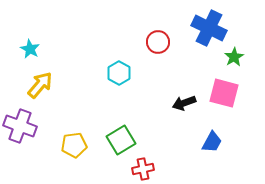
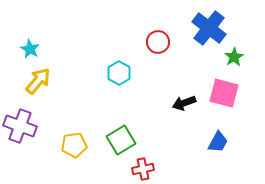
blue cross: rotated 12 degrees clockwise
yellow arrow: moved 2 px left, 4 px up
blue trapezoid: moved 6 px right
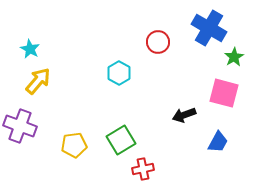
blue cross: rotated 8 degrees counterclockwise
black arrow: moved 12 px down
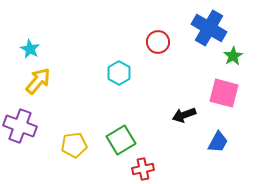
green star: moved 1 px left, 1 px up
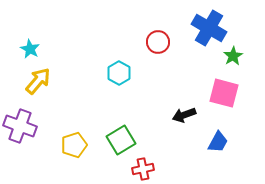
yellow pentagon: rotated 10 degrees counterclockwise
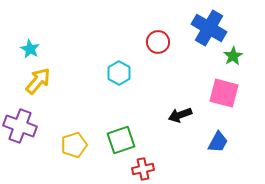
black arrow: moved 4 px left
green square: rotated 12 degrees clockwise
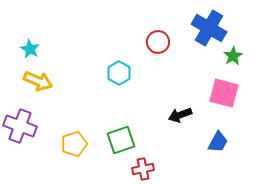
yellow arrow: rotated 72 degrees clockwise
yellow pentagon: moved 1 px up
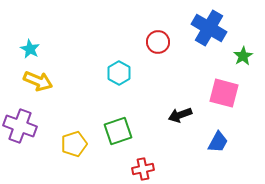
green star: moved 10 px right
green square: moved 3 px left, 9 px up
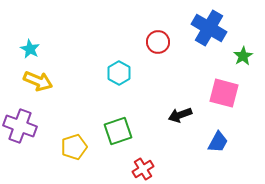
yellow pentagon: moved 3 px down
red cross: rotated 20 degrees counterclockwise
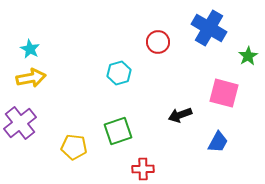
green star: moved 5 px right
cyan hexagon: rotated 15 degrees clockwise
yellow arrow: moved 7 px left, 3 px up; rotated 32 degrees counterclockwise
purple cross: moved 3 px up; rotated 32 degrees clockwise
yellow pentagon: rotated 25 degrees clockwise
red cross: rotated 30 degrees clockwise
